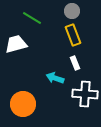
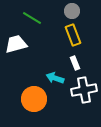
white cross: moved 1 px left, 4 px up; rotated 15 degrees counterclockwise
orange circle: moved 11 px right, 5 px up
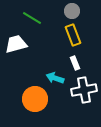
orange circle: moved 1 px right
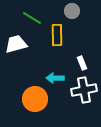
yellow rectangle: moved 16 px left; rotated 20 degrees clockwise
white rectangle: moved 7 px right
cyan arrow: rotated 18 degrees counterclockwise
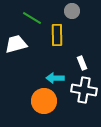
white cross: rotated 20 degrees clockwise
orange circle: moved 9 px right, 2 px down
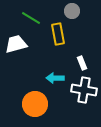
green line: moved 1 px left
yellow rectangle: moved 1 px right, 1 px up; rotated 10 degrees counterclockwise
orange circle: moved 9 px left, 3 px down
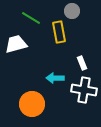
yellow rectangle: moved 1 px right, 2 px up
orange circle: moved 3 px left
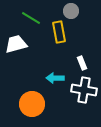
gray circle: moved 1 px left
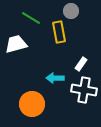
white rectangle: moved 1 px left, 1 px down; rotated 56 degrees clockwise
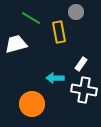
gray circle: moved 5 px right, 1 px down
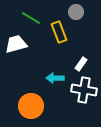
yellow rectangle: rotated 10 degrees counterclockwise
orange circle: moved 1 px left, 2 px down
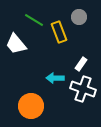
gray circle: moved 3 px right, 5 px down
green line: moved 3 px right, 2 px down
white trapezoid: rotated 115 degrees counterclockwise
white cross: moved 1 px left, 1 px up; rotated 10 degrees clockwise
